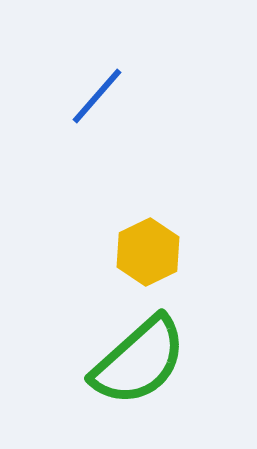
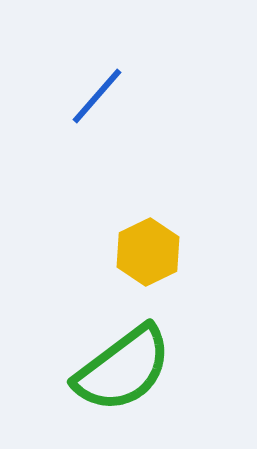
green semicircle: moved 16 px left, 8 px down; rotated 5 degrees clockwise
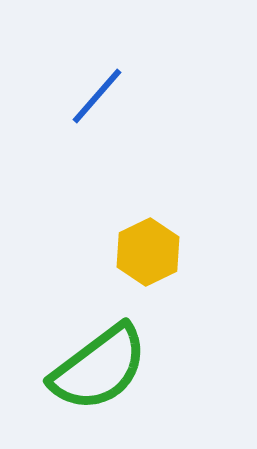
green semicircle: moved 24 px left, 1 px up
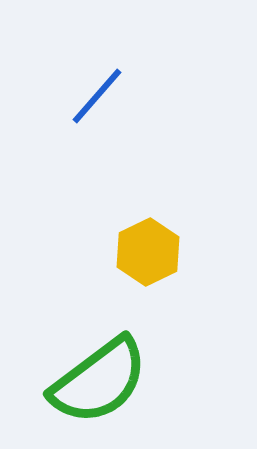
green semicircle: moved 13 px down
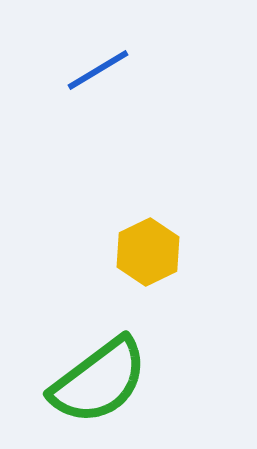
blue line: moved 1 px right, 26 px up; rotated 18 degrees clockwise
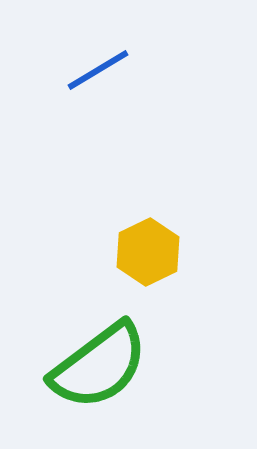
green semicircle: moved 15 px up
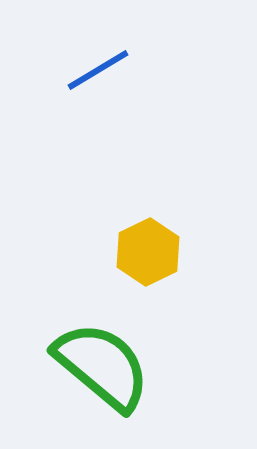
green semicircle: moved 3 px right; rotated 103 degrees counterclockwise
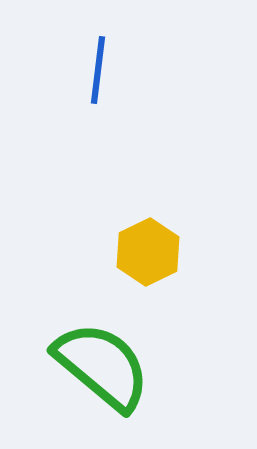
blue line: rotated 52 degrees counterclockwise
